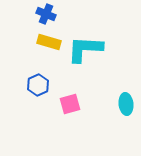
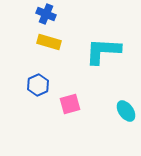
cyan L-shape: moved 18 px right, 2 px down
cyan ellipse: moved 7 px down; rotated 30 degrees counterclockwise
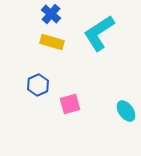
blue cross: moved 5 px right; rotated 18 degrees clockwise
yellow rectangle: moved 3 px right
cyan L-shape: moved 4 px left, 18 px up; rotated 36 degrees counterclockwise
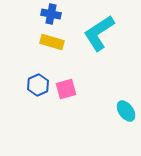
blue cross: rotated 30 degrees counterclockwise
pink square: moved 4 px left, 15 px up
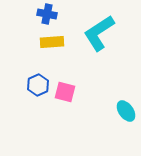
blue cross: moved 4 px left
yellow rectangle: rotated 20 degrees counterclockwise
pink square: moved 1 px left, 3 px down; rotated 30 degrees clockwise
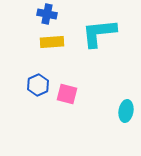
cyan L-shape: rotated 27 degrees clockwise
pink square: moved 2 px right, 2 px down
cyan ellipse: rotated 45 degrees clockwise
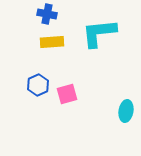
pink square: rotated 30 degrees counterclockwise
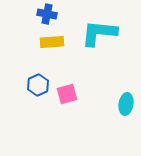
cyan L-shape: rotated 12 degrees clockwise
cyan ellipse: moved 7 px up
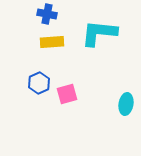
blue hexagon: moved 1 px right, 2 px up
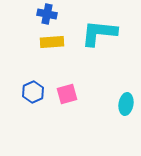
blue hexagon: moved 6 px left, 9 px down
